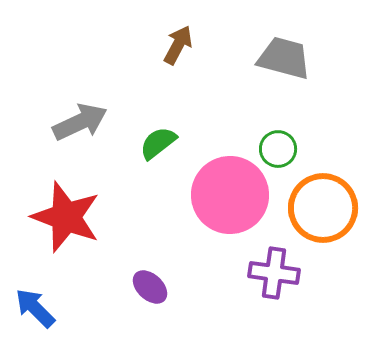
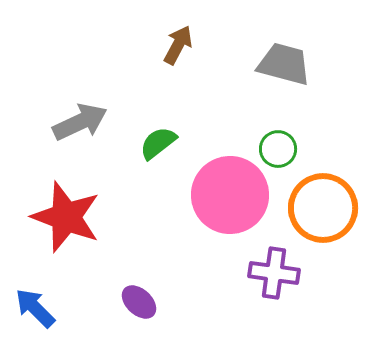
gray trapezoid: moved 6 px down
purple ellipse: moved 11 px left, 15 px down
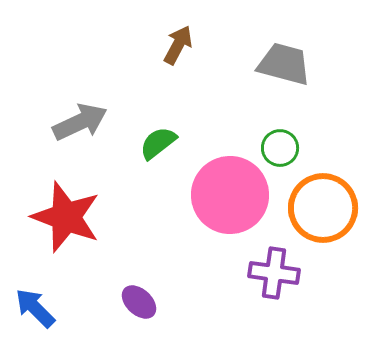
green circle: moved 2 px right, 1 px up
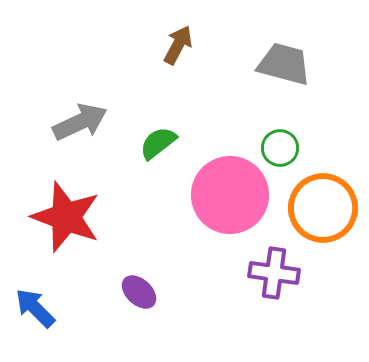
purple ellipse: moved 10 px up
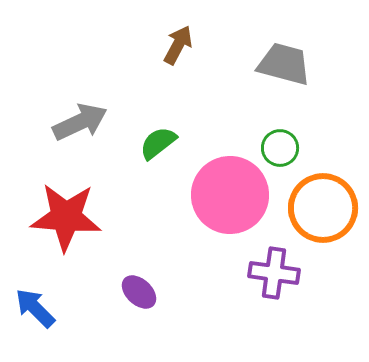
red star: rotated 16 degrees counterclockwise
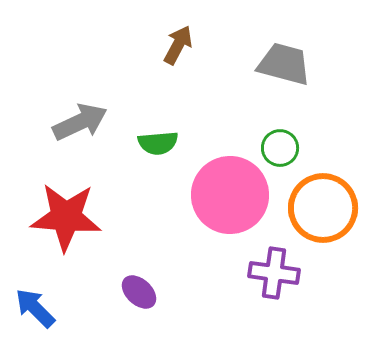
green semicircle: rotated 147 degrees counterclockwise
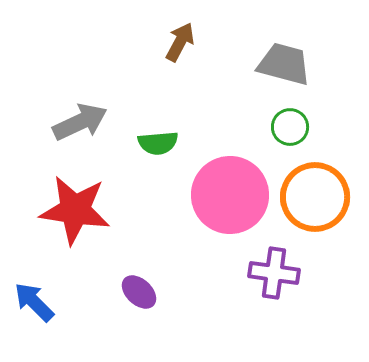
brown arrow: moved 2 px right, 3 px up
green circle: moved 10 px right, 21 px up
orange circle: moved 8 px left, 11 px up
red star: moved 9 px right, 7 px up; rotated 4 degrees clockwise
blue arrow: moved 1 px left, 6 px up
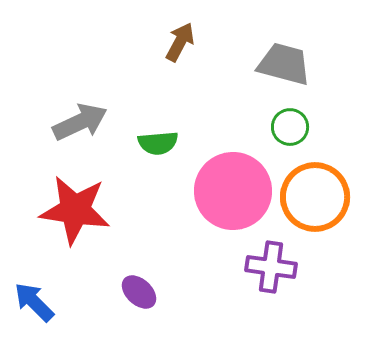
pink circle: moved 3 px right, 4 px up
purple cross: moved 3 px left, 6 px up
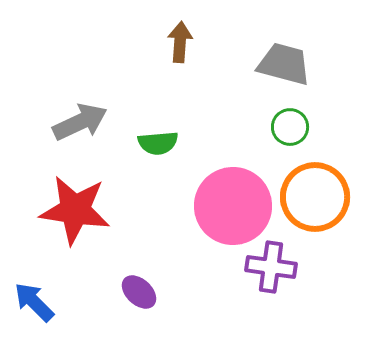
brown arrow: rotated 24 degrees counterclockwise
pink circle: moved 15 px down
